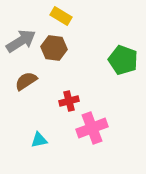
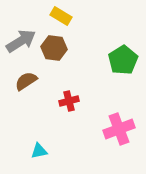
green pentagon: rotated 20 degrees clockwise
pink cross: moved 27 px right, 1 px down
cyan triangle: moved 11 px down
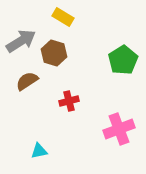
yellow rectangle: moved 2 px right, 1 px down
brown hexagon: moved 5 px down; rotated 10 degrees clockwise
brown semicircle: moved 1 px right
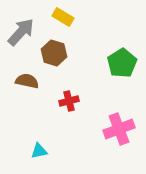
gray arrow: moved 9 px up; rotated 16 degrees counterclockwise
green pentagon: moved 1 px left, 3 px down
brown semicircle: rotated 45 degrees clockwise
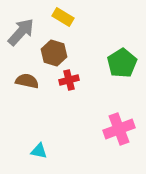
red cross: moved 21 px up
cyan triangle: rotated 24 degrees clockwise
